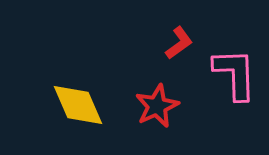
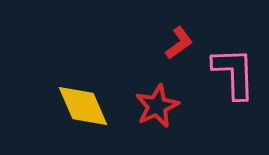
pink L-shape: moved 1 px left, 1 px up
yellow diamond: moved 5 px right, 1 px down
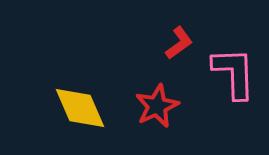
yellow diamond: moved 3 px left, 2 px down
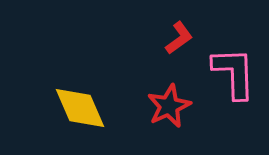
red L-shape: moved 5 px up
red star: moved 12 px right
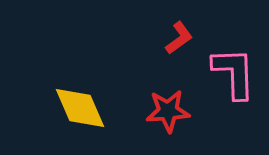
red star: moved 1 px left, 5 px down; rotated 21 degrees clockwise
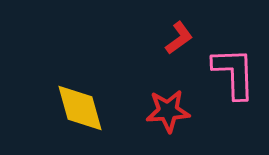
yellow diamond: rotated 8 degrees clockwise
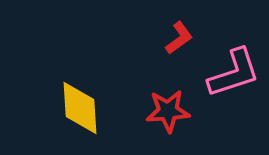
pink L-shape: rotated 74 degrees clockwise
yellow diamond: rotated 12 degrees clockwise
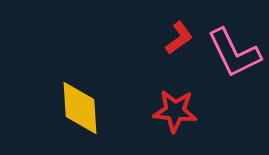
pink L-shape: moved 20 px up; rotated 82 degrees clockwise
red star: moved 7 px right; rotated 9 degrees clockwise
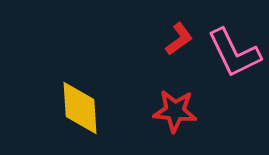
red L-shape: moved 1 px down
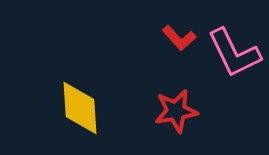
red L-shape: moved 1 px up; rotated 84 degrees clockwise
red star: moved 1 px right; rotated 15 degrees counterclockwise
